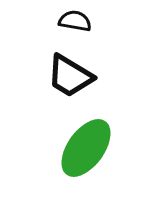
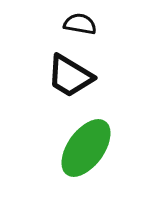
black semicircle: moved 5 px right, 3 px down
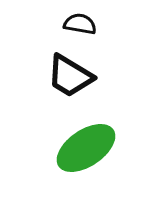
green ellipse: rotated 20 degrees clockwise
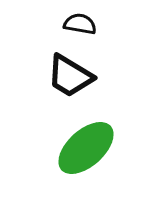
green ellipse: rotated 8 degrees counterclockwise
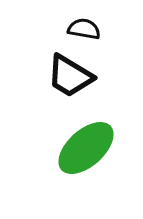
black semicircle: moved 4 px right, 5 px down
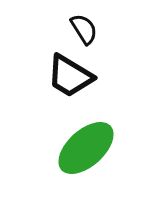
black semicircle: rotated 48 degrees clockwise
